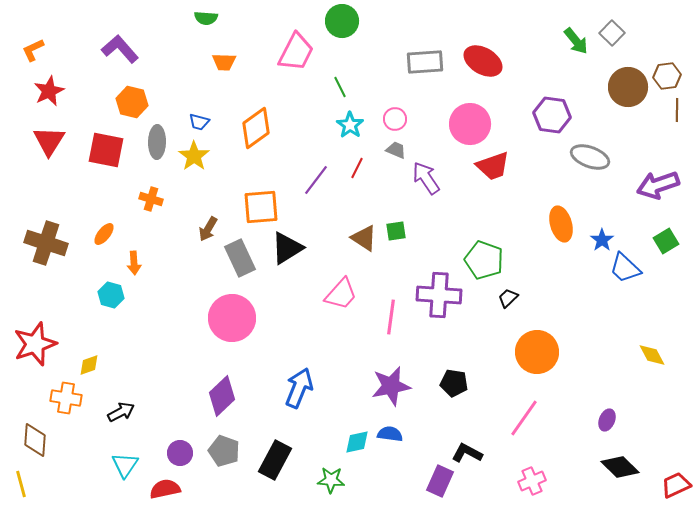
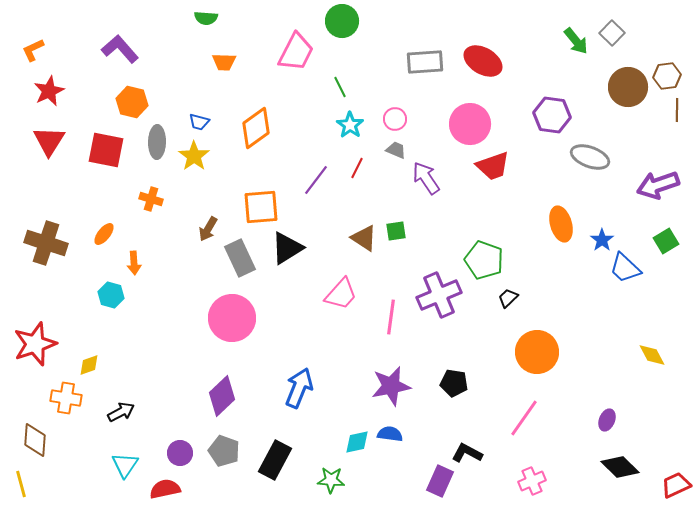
purple cross at (439, 295): rotated 27 degrees counterclockwise
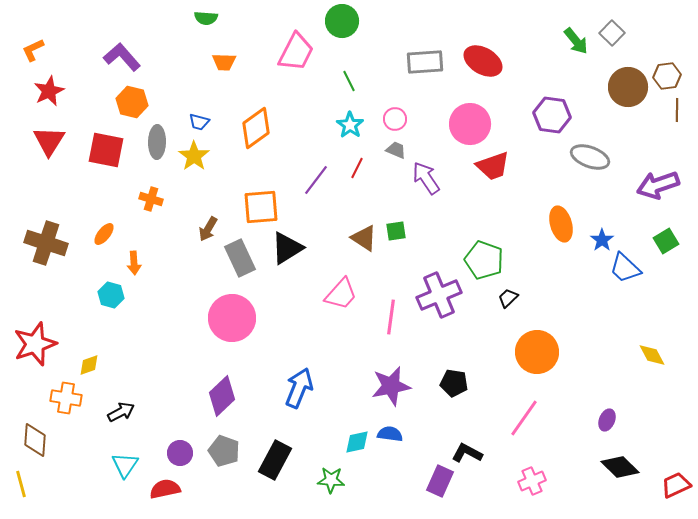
purple L-shape at (120, 49): moved 2 px right, 8 px down
green line at (340, 87): moved 9 px right, 6 px up
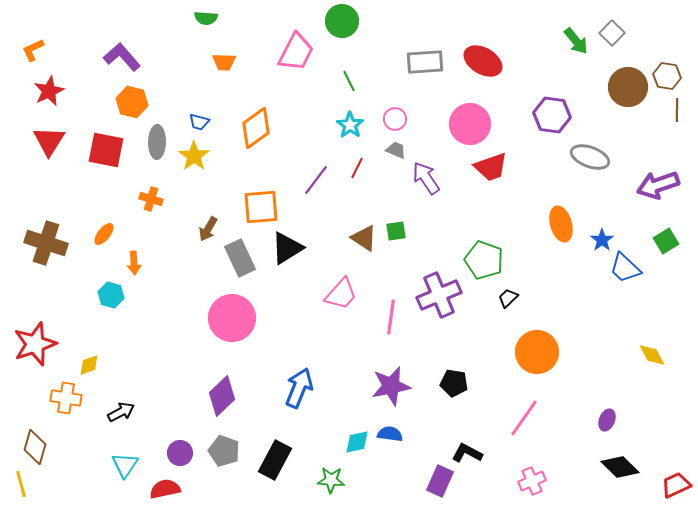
brown hexagon at (667, 76): rotated 16 degrees clockwise
red trapezoid at (493, 166): moved 2 px left, 1 px down
brown diamond at (35, 440): moved 7 px down; rotated 12 degrees clockwise
